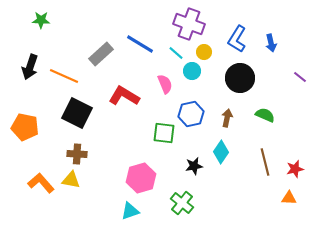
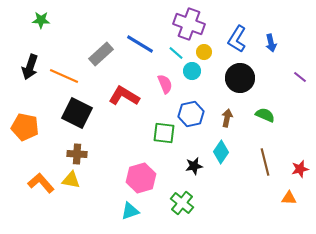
red star: moved 5 px right
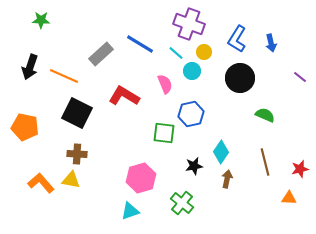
brown arrow: moved 61 px down
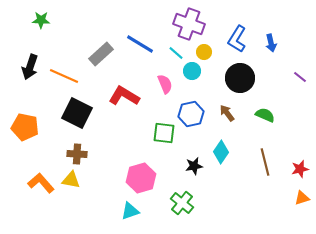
brown arrow: moved 66 px up; rotated 48 degrees counterclockwise
orange triangle: moved 13 px right; rotated 21 degrees counterclockwise
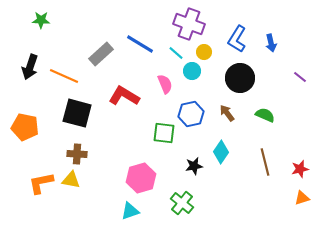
black square: rotated 12 degrees counterclockwise
orange L-shape: rotated 60 degrees counterclockwise
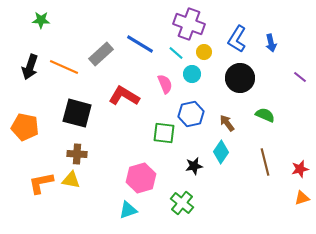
cyan circle: moved 3 px down
orange line: moved 9 px up
brown arrow: moved 10 px down
cyan triangle: moved 2 px left, 1 px up
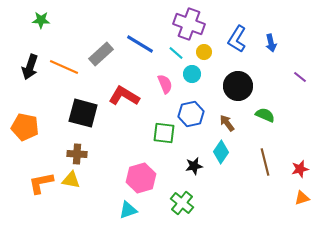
black circle: moved 2 px left, 8 px down
black square: moved 6 px right
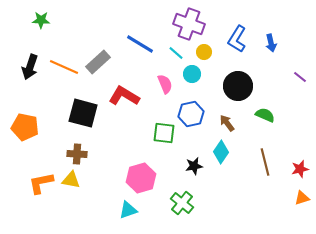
gray rectangle: moved 3 px left, 8 px down
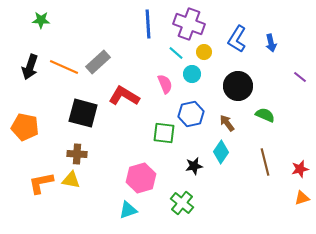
blue line: moved 8 px right, 20 px up; rotated 56 degrees clockwise
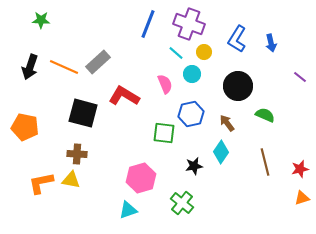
blue line: rotated 24 degrees clockwise
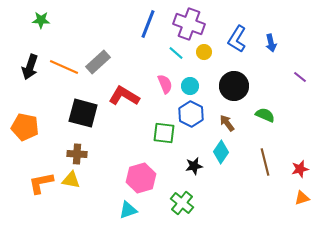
cyan circle: moved 2 px left, 12 px down
black circle: moved 4 px left
blue hexagon: rotated 20 degrees counterclockwise
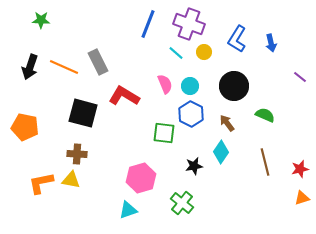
gray rectangle: rotated 75 degrees counterclockwise
